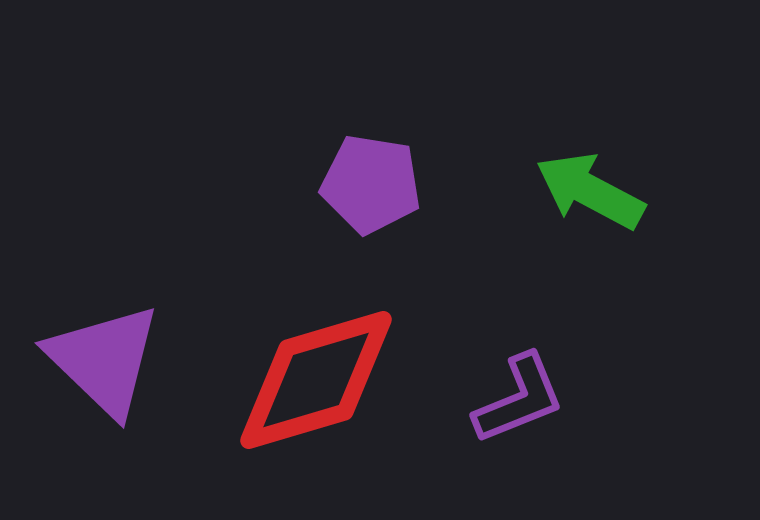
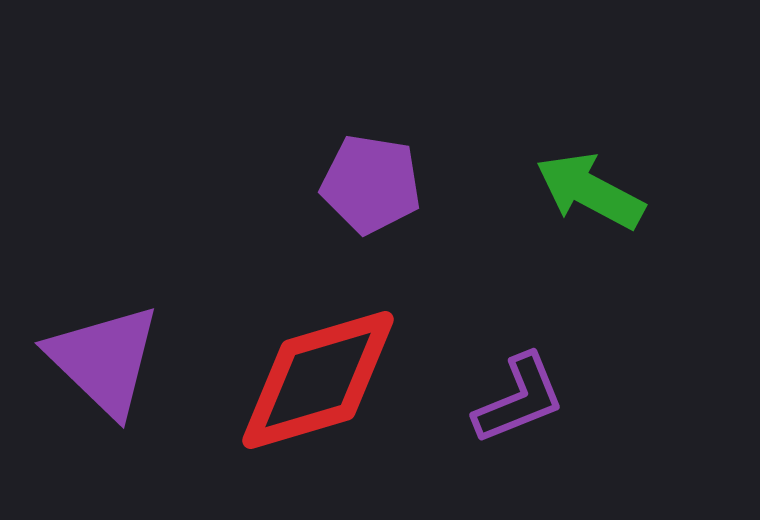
red diamond: moved 2 px right
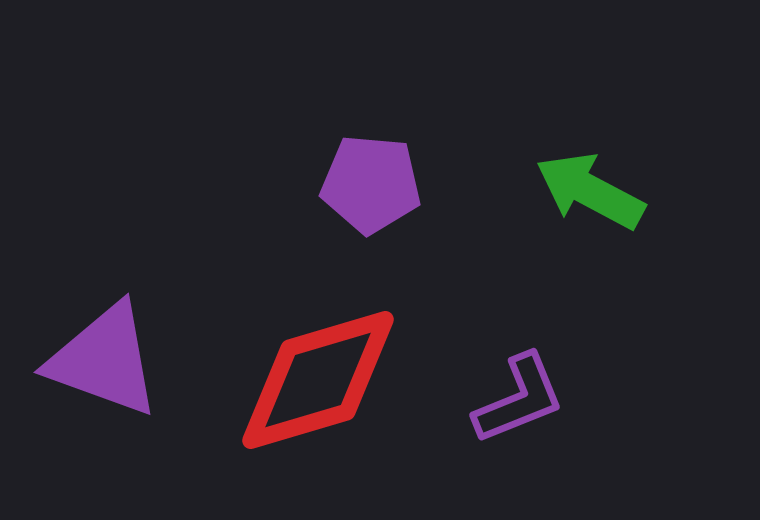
purple pentagon: rotated 4 degrees counterclockwise
purple triangle: rotated 24 degrees counterclockwise
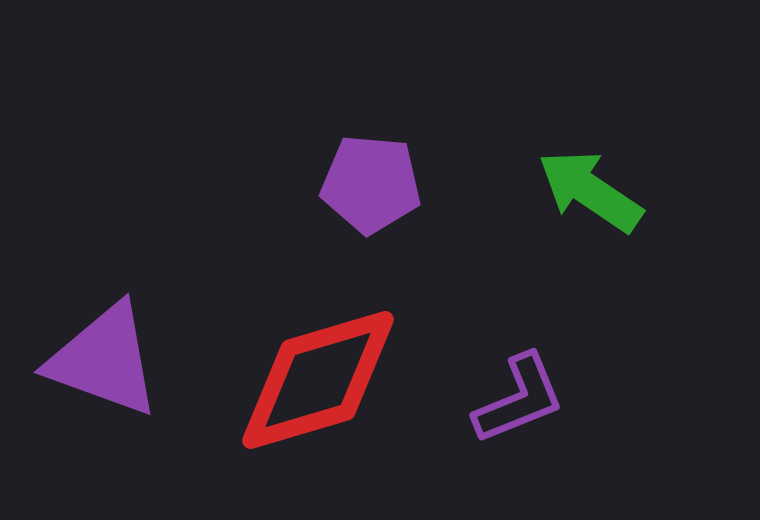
green arrow: rotated 6 degrees clockwise
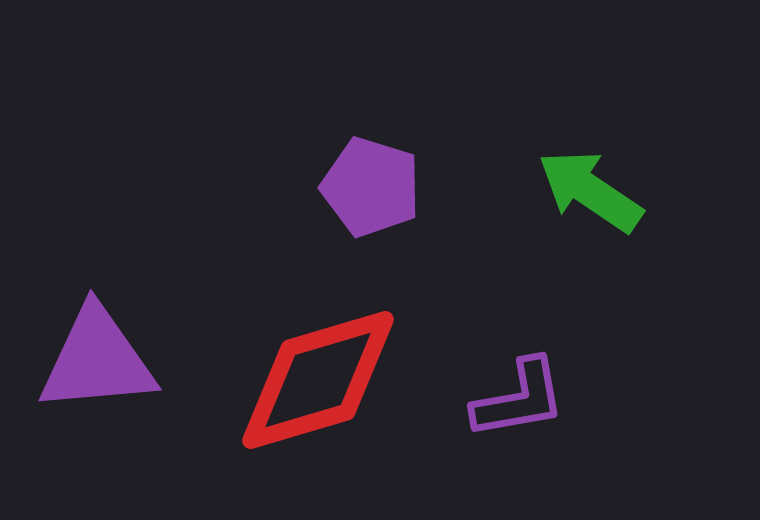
purple pentagon: moved 3 px down; rotated 12 degrees clockwise
purple triangle: moved 7 px left; rotated 25 degrees counterclockwise
purple L-shape: rotated 12 degrees clockwise
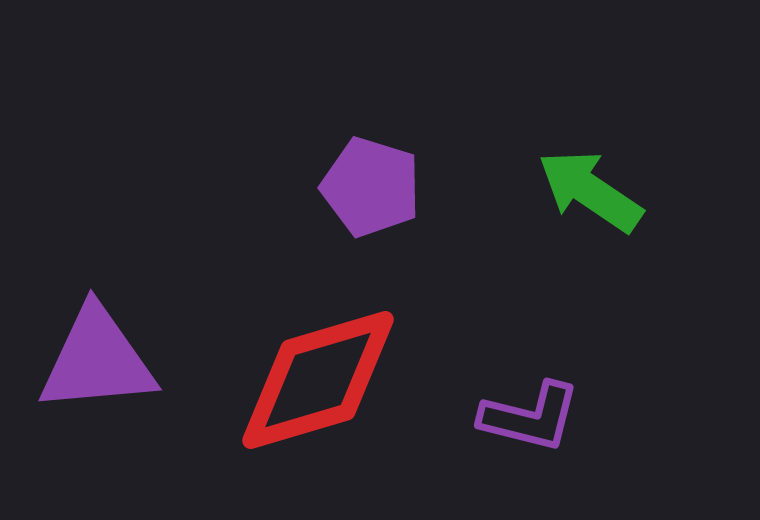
purple L-shape: moved 11 px right, 18 px down; rotated 24 degrees clockwise
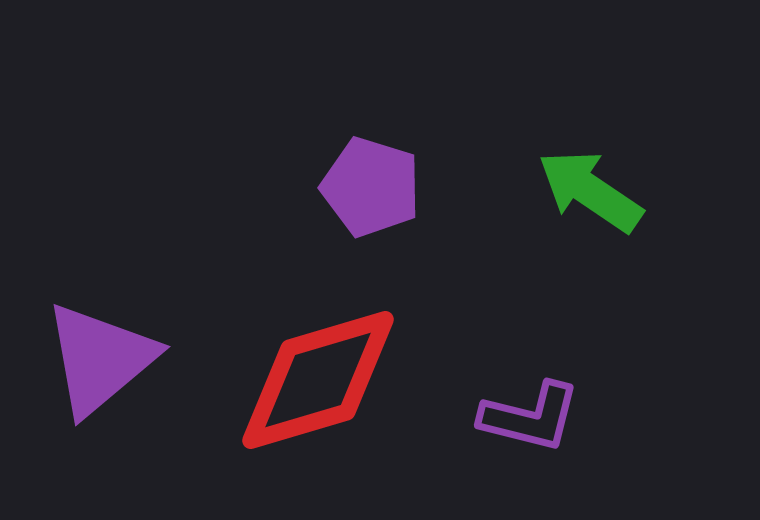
purple triangle: moved 3 px right, 1 px up; rotated 35 degrees counterclockwise
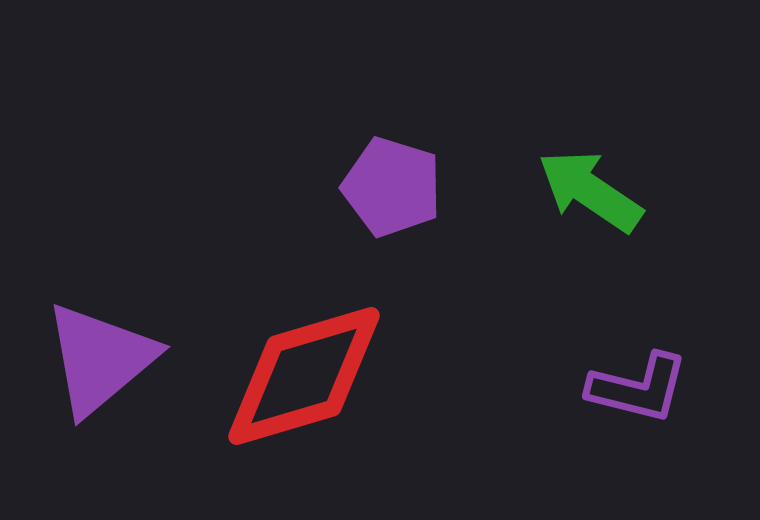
purple pentagon: moved 21 px right
red diamond: moved 14 px left, 4 px up
purple L-shape: moved 108 px right, 29 px up
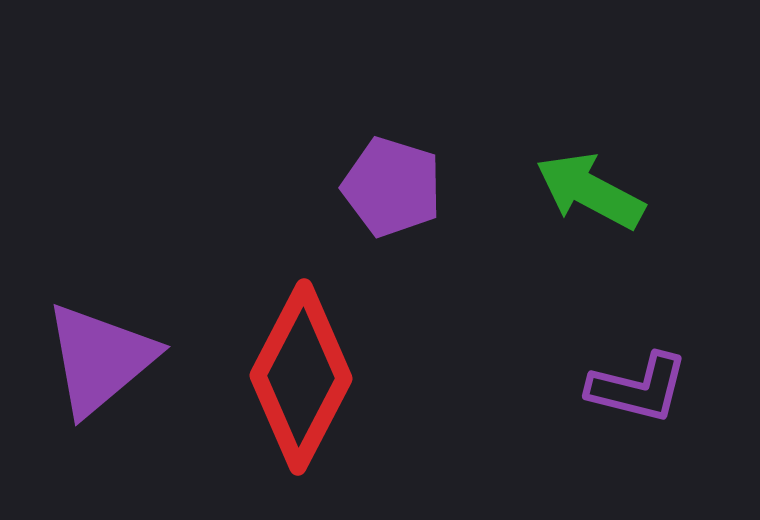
green arrow: rotated 6 degrees counterclockwise
red diamond: moved 3 px left, 1 px down; rotated 46 degrees counterclockwise
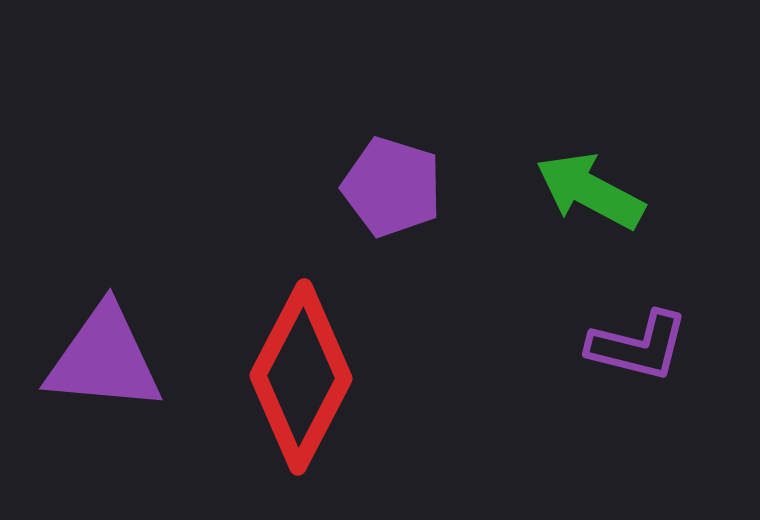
purple triangle: moved 4 px right; rotated 45 degrees clockwise
purple L-shape: moved 42 px up
